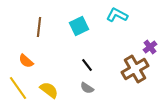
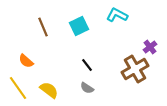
brown line: moved 4 px right; rotated 30 degrees counterclockwise
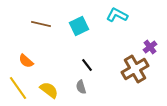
brown line: moved 2 px left, 3 px up; rotated 54 degrees counterclockwise
gray semicircle: moved 6 px left, 1 px up; rotated 40 degrees clockwise
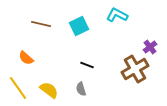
orange semicircle: moved 3 px up
black line: rotated 32 degrees counterclockwise
gray semicircle: moved 2 px down
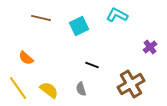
brown line: moved 6 px up
black line: moved 5 px right
brown cross: moved 4 px left, 15 px down
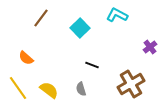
brown line: rotated 66 degrees counterclockwise
cyan square: moved 1 px right, 2 px down; rotated 18 degrees counterclockwise
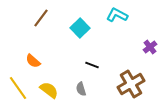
orange semicircle: moved 7 px right, 3 px down
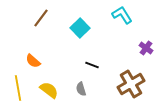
cyan L-shape: moved 5 px right; rotated 30 degrees clockwise
purple cross: moved 4 px left, 1 px down; rotated 16 degrees counterclockwise
yellow line: rotated 25 degrees clockwise
